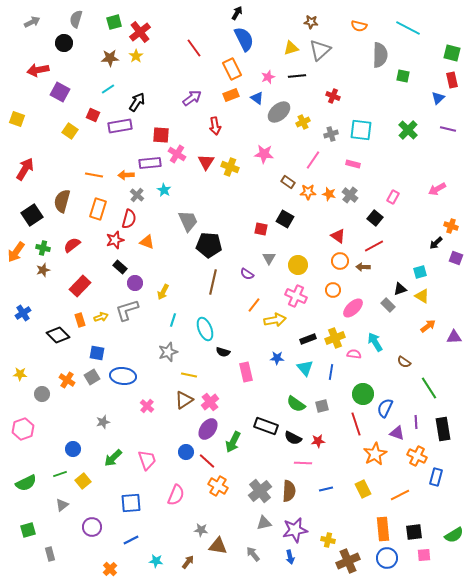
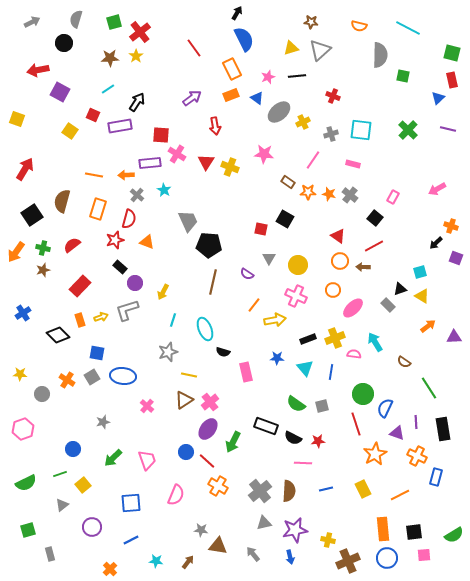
yellow square at (83, 481): moved 4 px down
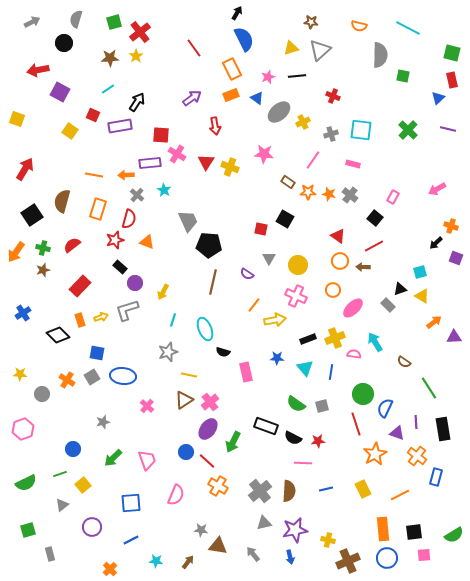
orange arrow at (428, 326): moved 6 px right, 4 px up
orange cross at (417, 456): rotated 12 degrees clockwise
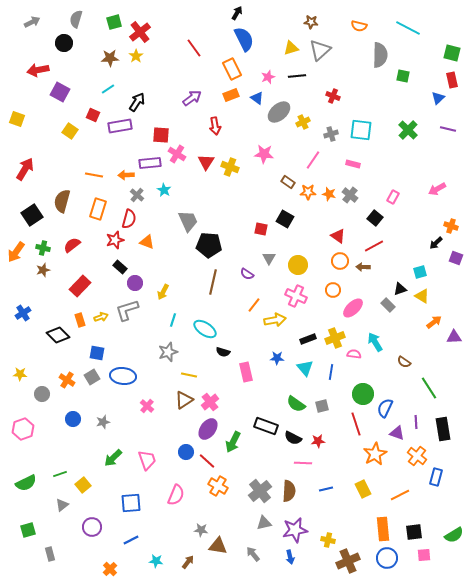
cyan ellipse at (205, 329): rotated 35 degrees counterclockwise
blue circle at (73, 449): moved 30 px up
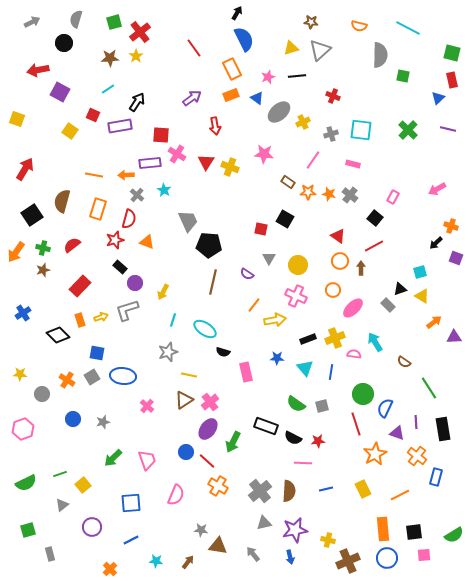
brown arrow at (363, 267): moved 2 px left, 1 px down; rotated 88 degrees clockwise
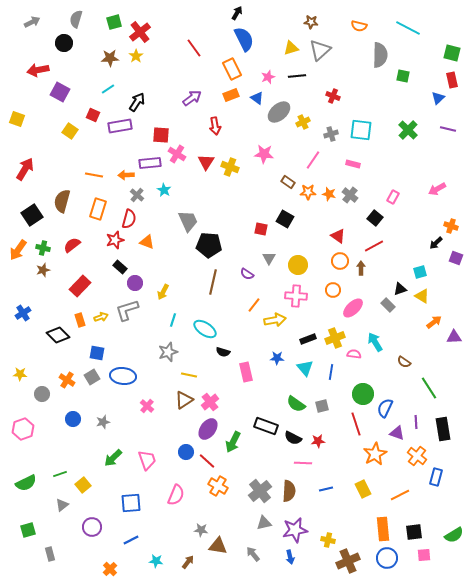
orange arrow at (16, 252): moved 2 px right, 2 px up
pink cross at (296, 296): rotated 20 degrees counterclockwise
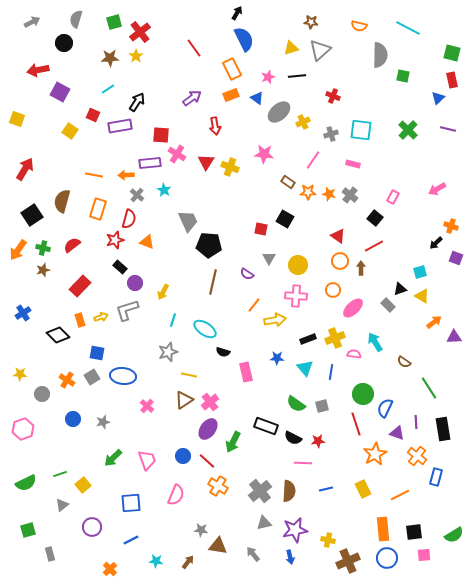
blue circle at (186, 452): moved 3 px left, 4 px down
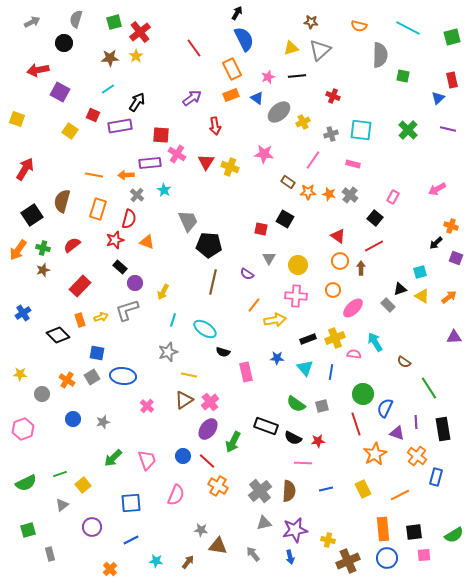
green square at (452, 53): moved 16 px up; rotated 30 degrees counterclockwise
orange arrow at (434, 322): moved 15 px right, 25 px up
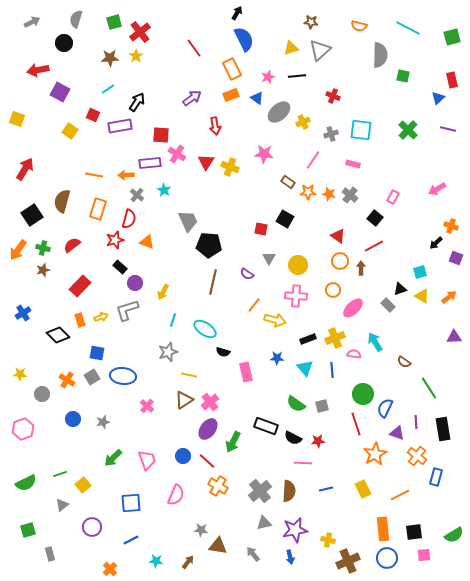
yellow arrow at (275, 320): rotated 25 degrees clockwise
blue line at (331, 372): moved 1 px right, 2 px up; rotated 14 degrees counterclockwise
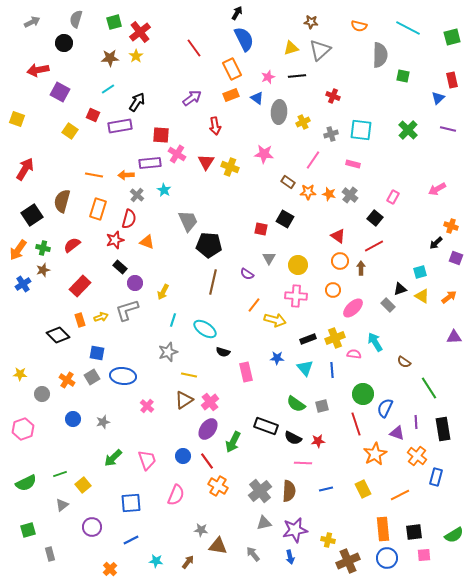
gray ellipse at (279, 112): rotated 45 degrees counterclockwise
blue cross at (23, 313): moved 29 px up
red line at (207, 461): rotated 12 degrees clockwise
